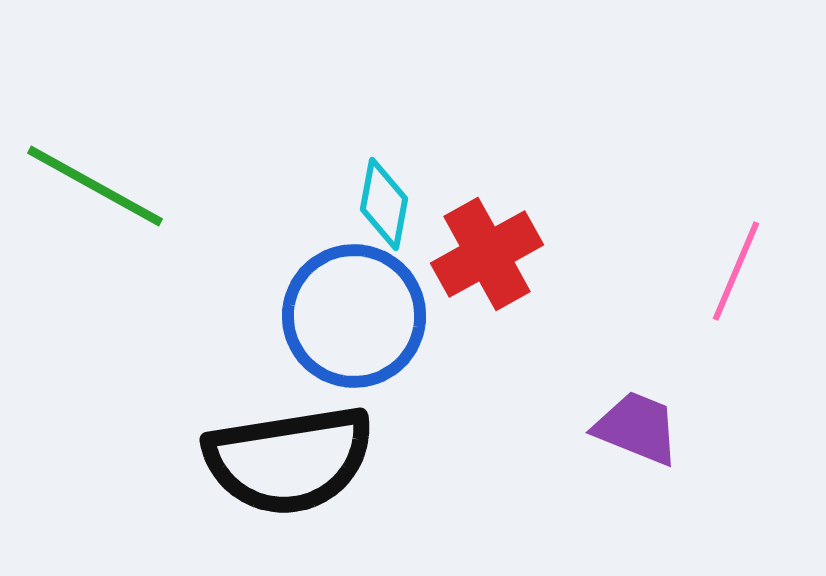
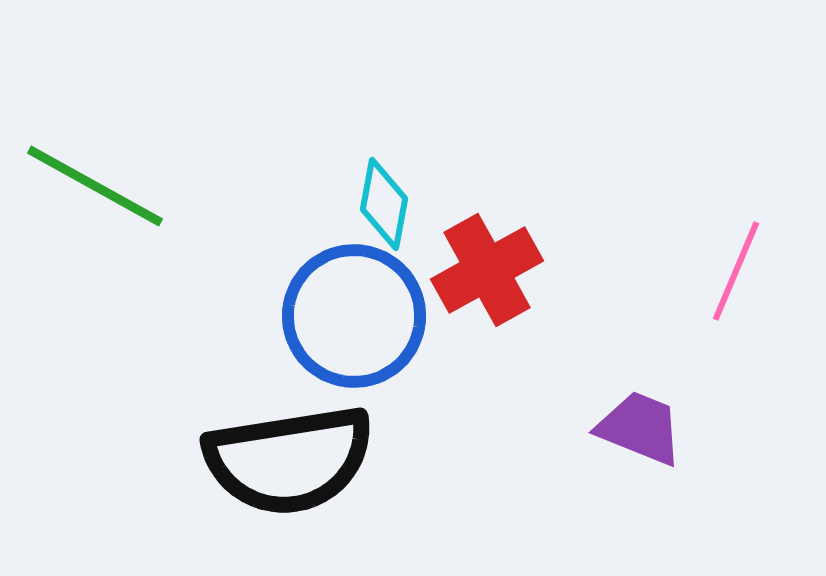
red cross: moved 16 px down
purple trapezoid: moved 3 px right
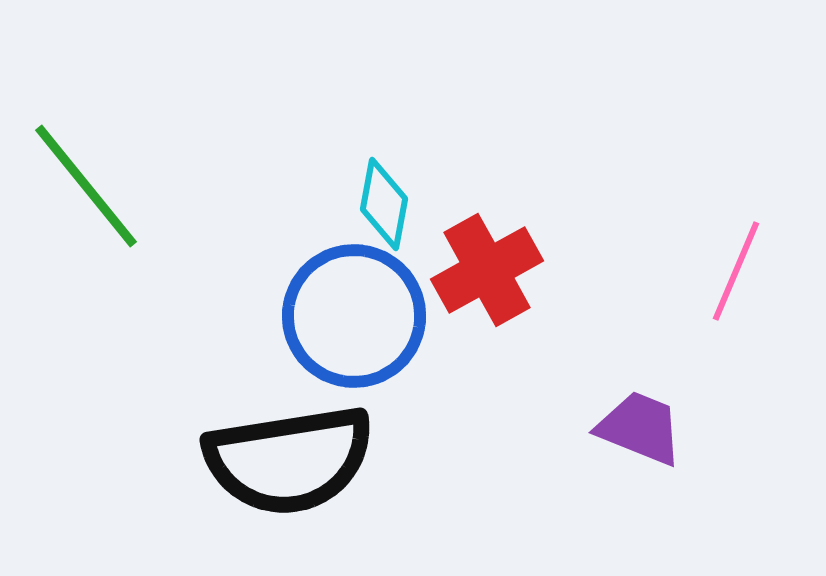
green line: moved 9 px left; rotated 22 degrees clockwise
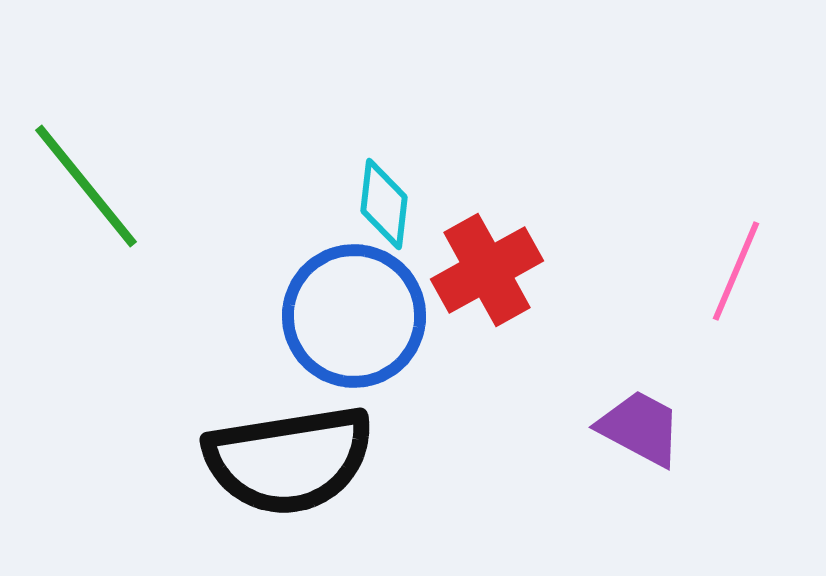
cyan diamond: rotated 4 degrees counterclockwise
purple trapezoid: rotated 6 degrees clockwise
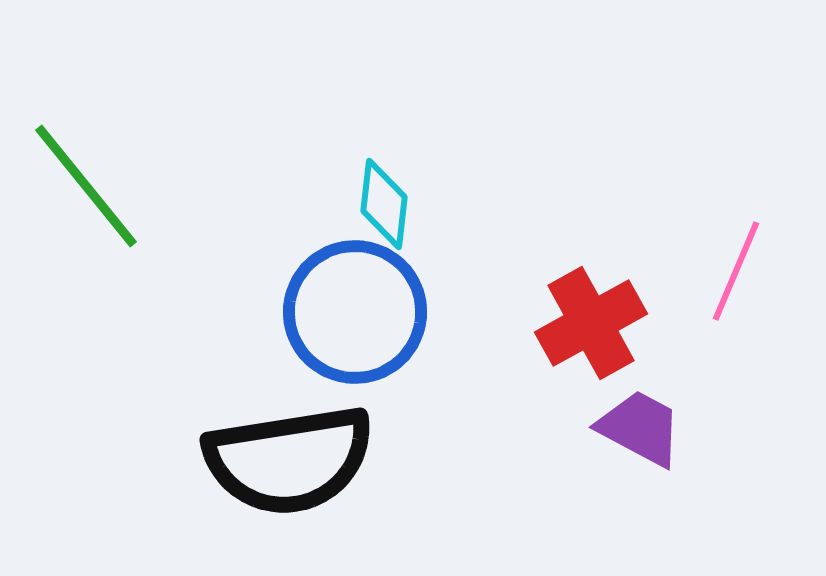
red cross: moved 104 px right, 53 px down
blue circle: moved 1 px right, 4 px up
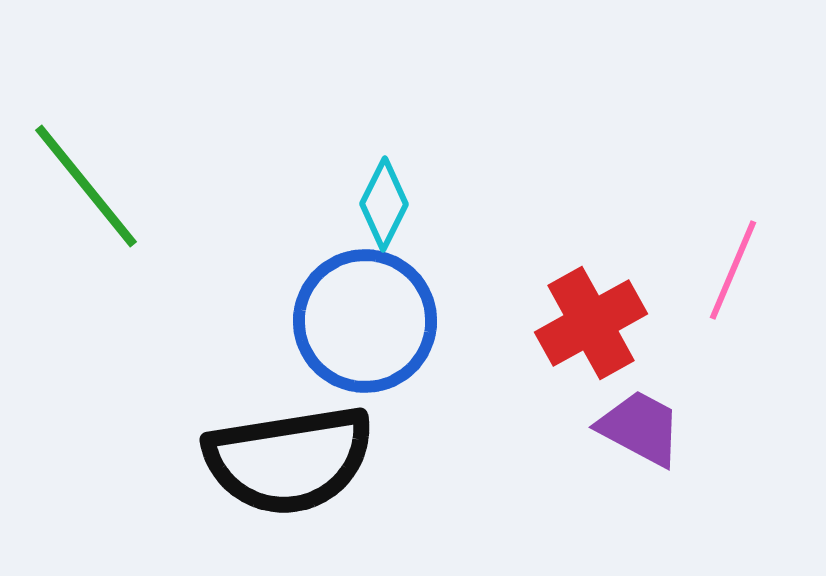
cyan diamond: rotated 20 degrees clockwise
pink line: moved 3 px left, 1 px up
blue circle: moved 10 px right, 9 px down
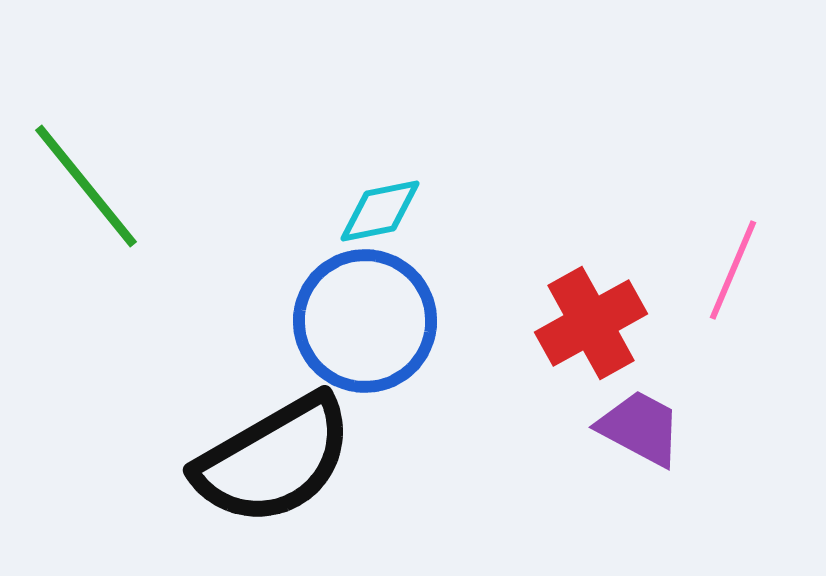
cyan diamond: moved 4 px left, 7 px down; rotated 52 degrees clockwise
black semicircle: moved 15 px left; rotated 21 degrees counterclockwise
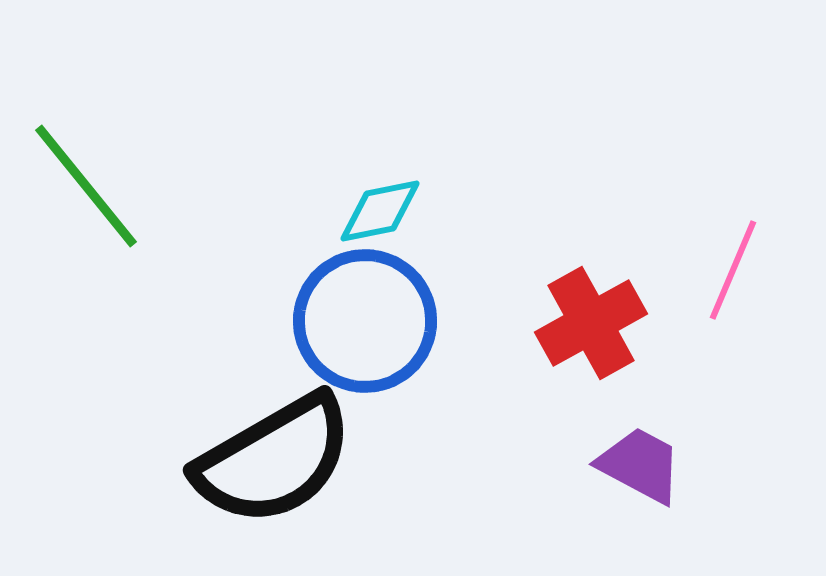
purple trapezoid: moved 37 px down
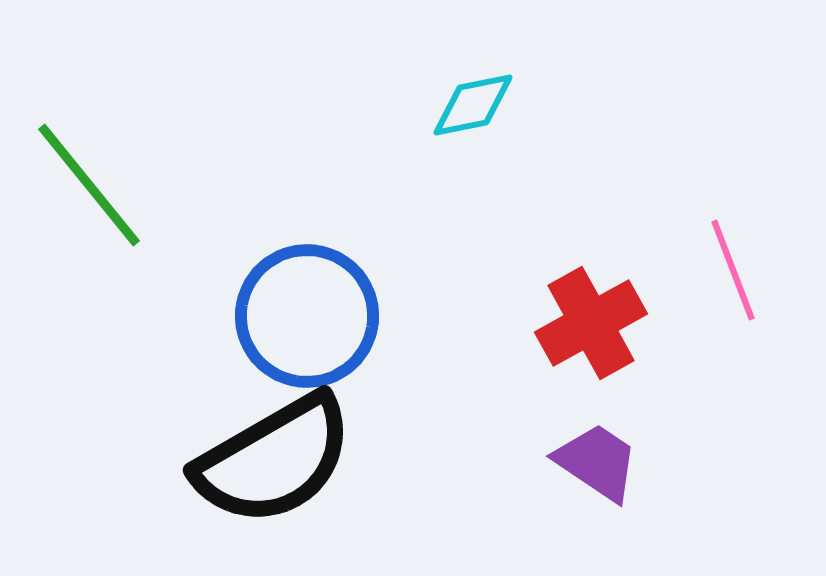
green line: moved 3 px right, 1 px up
cyan diamond: moved 93 px right, 106 px up
pink line: rotated 44 degrees counterclockwise
blue circle: moved 58 px left, 5 px up
purple trapezoid: moved 43 px left, 3 px up; rotated 6 degrees clockwise
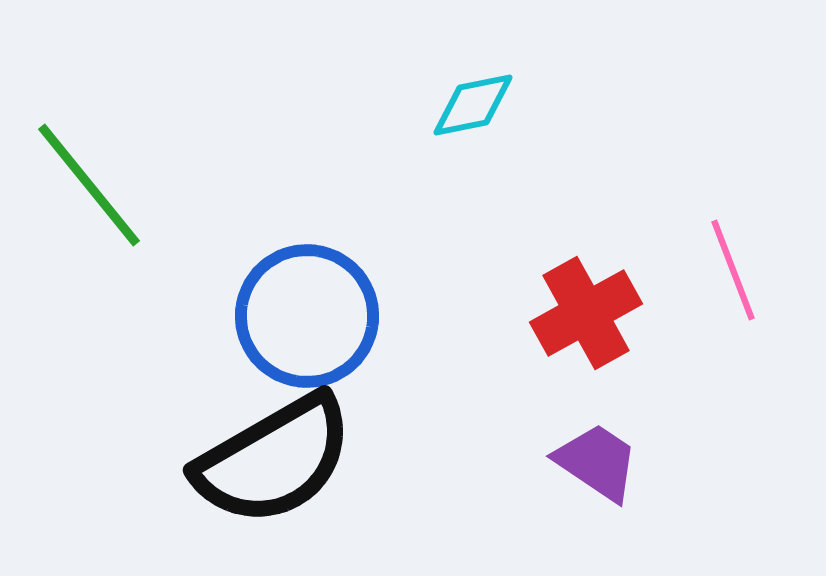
red cross: moved 5 px left, 10 px up
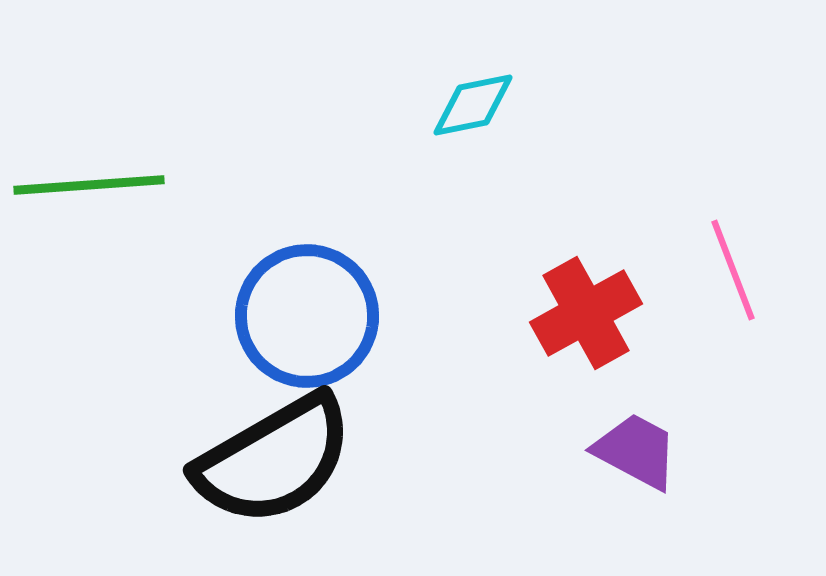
green line: rotated 55 degrees counterclockwise
purple trapezoid: moved 39 px right, 11 px up; rotated 6 degrees counterclockwise
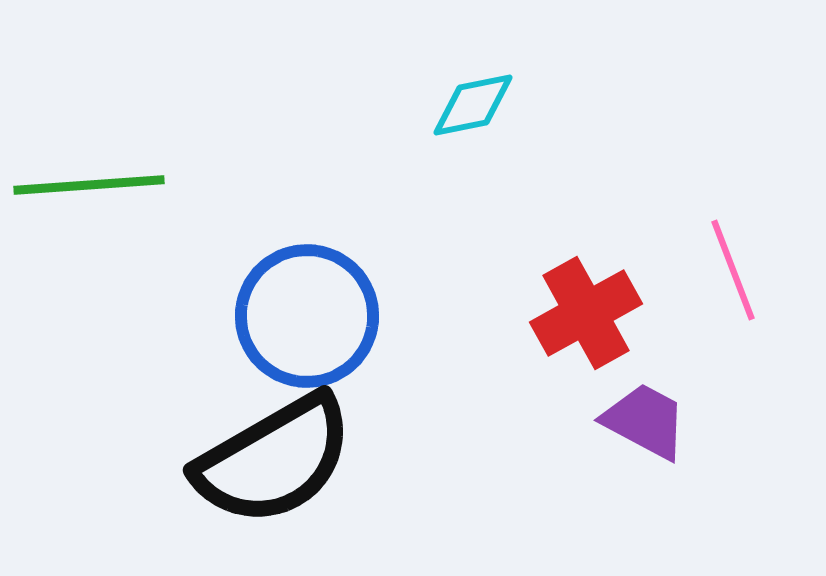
purple trapezoid: moved 9 px right, 30 px up
